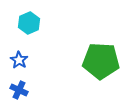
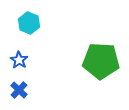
cyan hexagon: rotated 15 degrees counterclockwise
blue cross: rotated 18 degrees clockwise
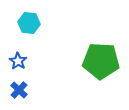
cyan hexagon: rotated 15 degrees counterclockwise
blue star: moved 1 px left, 1 px down
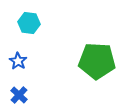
green pentagon: moved 4 px left
blue cross: moved 5 px down
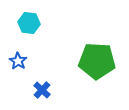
blue cross: moved 23 px right, 5 px up
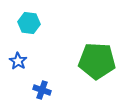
blue cross: rotated 24 degrees counterclockwise
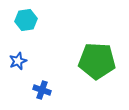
cyan hexagon: moved 3 px left, 3 px up; rotated 15 degrees counterclockwise
blue star: rotated 18 degrees clockwise
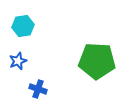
cyan hexagon: moved 3 px left, 6 px down
blue cross: moved 4 px left, 1 px up
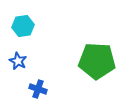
blue star: rotated 24 degrees counterclockwise
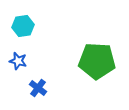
blue star: rotated 12 degrees counterclockwise
blue cross: moved 1 px up; rotated 18 degrees clockwise
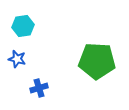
blue star: moved 1 px left, 2 px up
blue cross: moved 1 px right; rotated 36 degrees clockwise
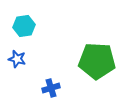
cyan hexagon: moved 1 px right
blue cross: moved 12 px right
